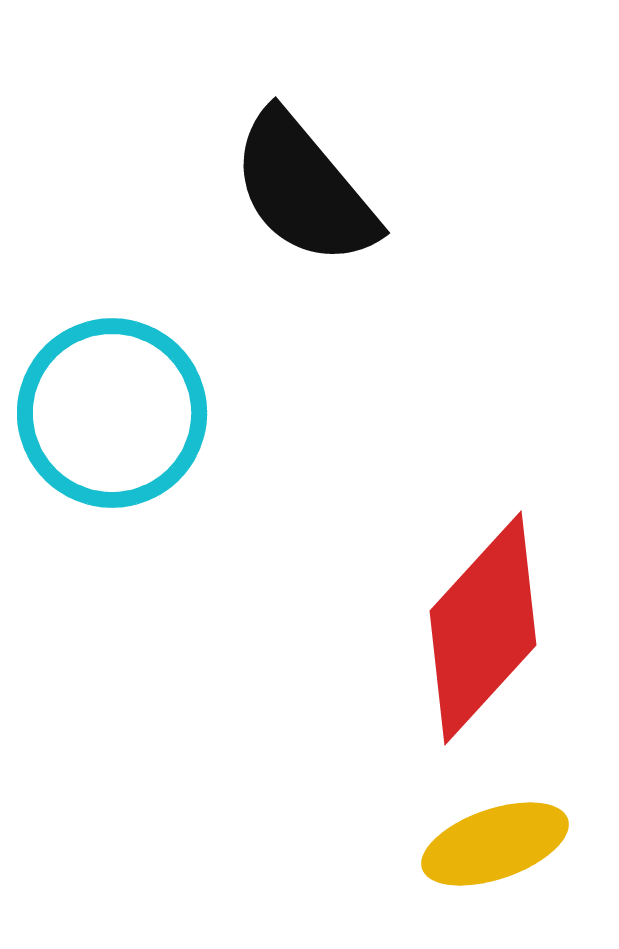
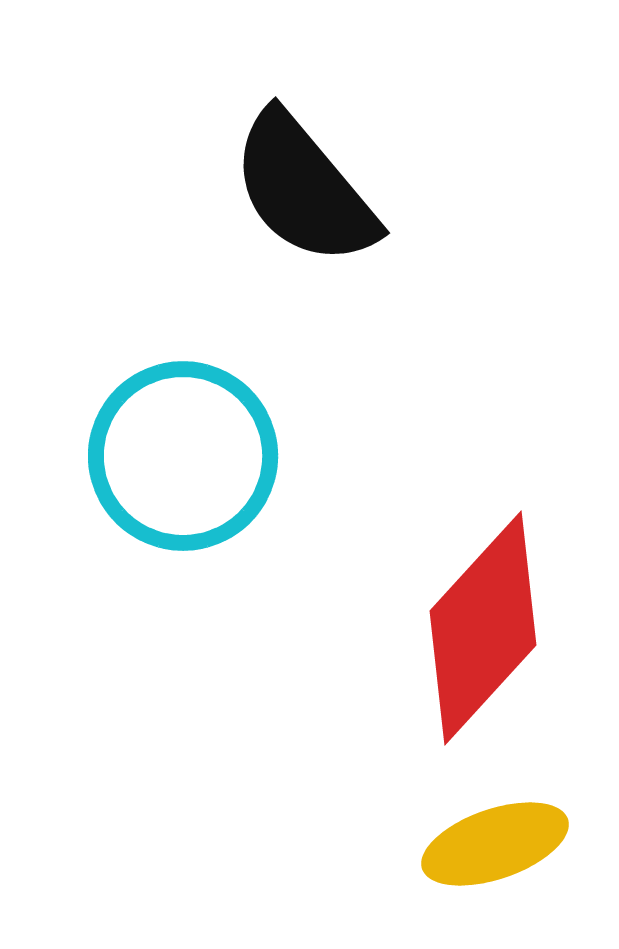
cyan circle: moved 71 px right, 43 px down
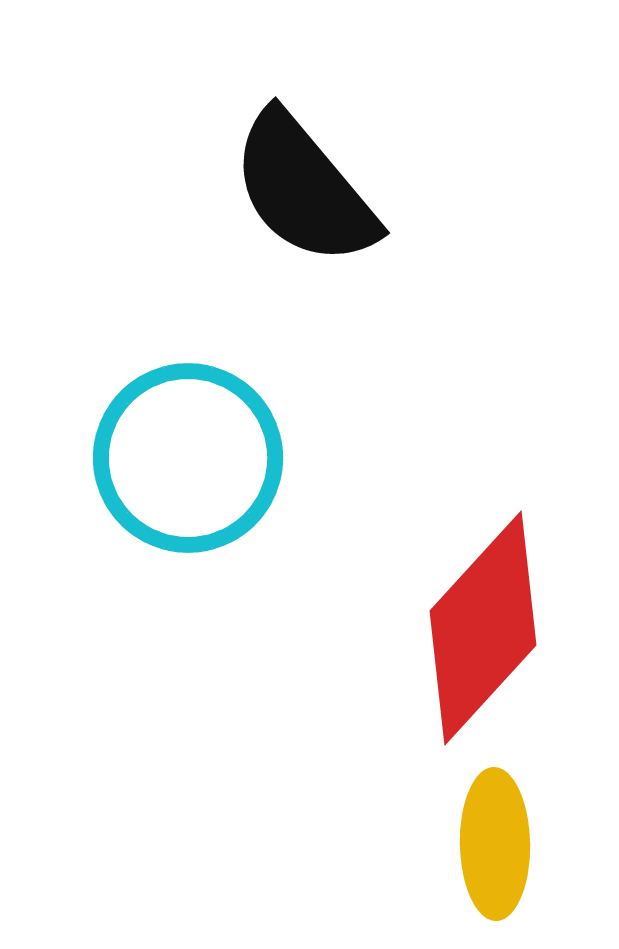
cyan circle: moved 5 px right, 2 px down
yellow ellipse: rotated 72 degrees counterclockwise
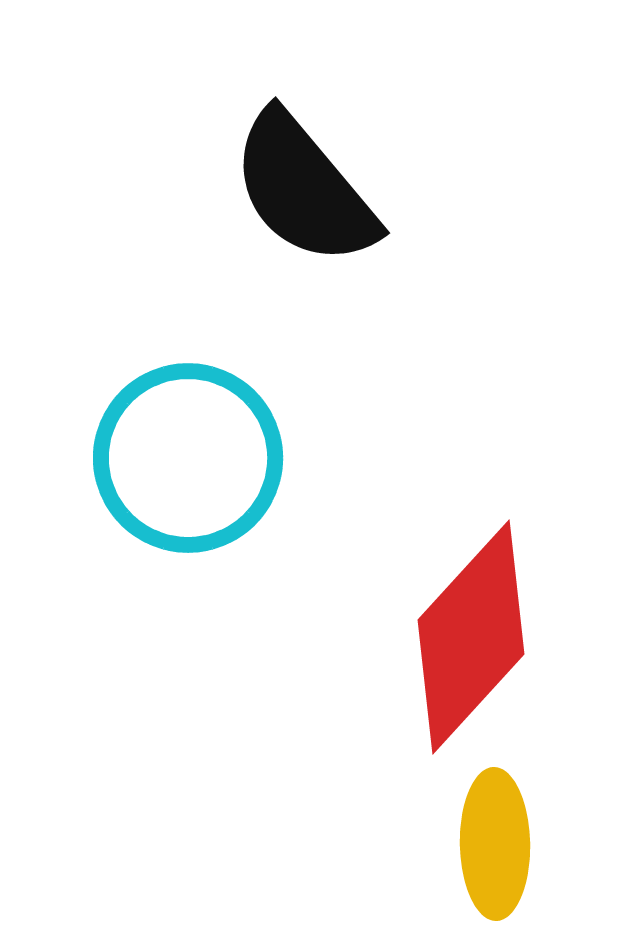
red diamond: moved 12 px left, 9 px down
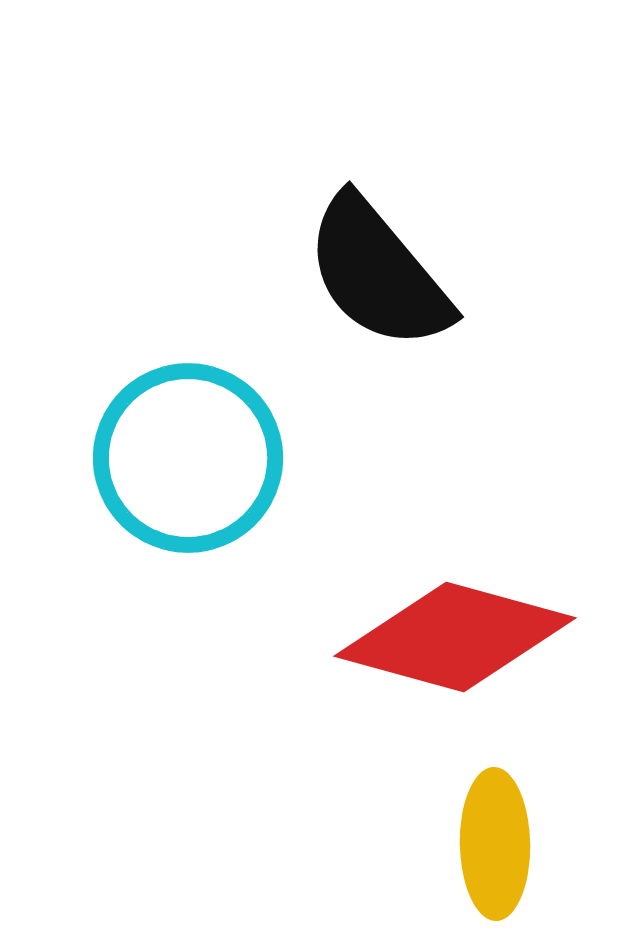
black semicircle: moved 74 px right, 84 px down
red diamond: moved 16 px left; rotated 63 degrees clockwise
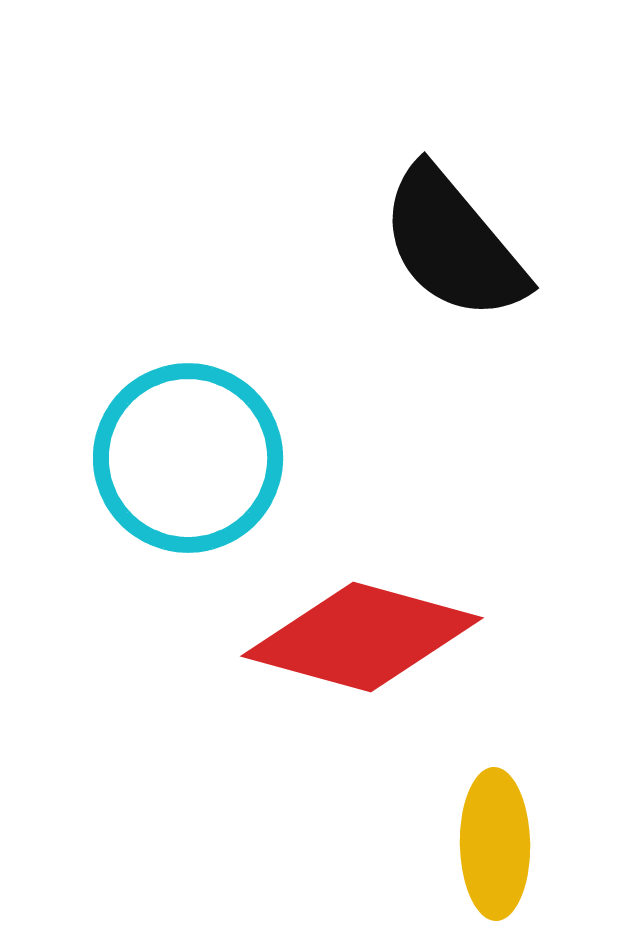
black semicircle: moved 75 px right, 29 px up
red diamond: moved 93 px left
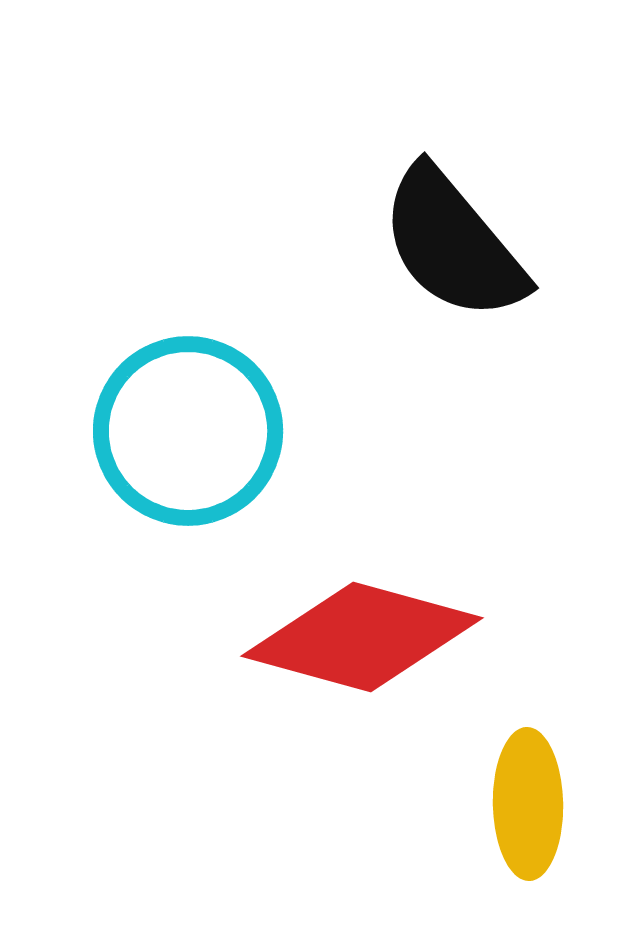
cyan circle: moved 27 px up
yellow ellipse: moved 33 px right, 40 px up
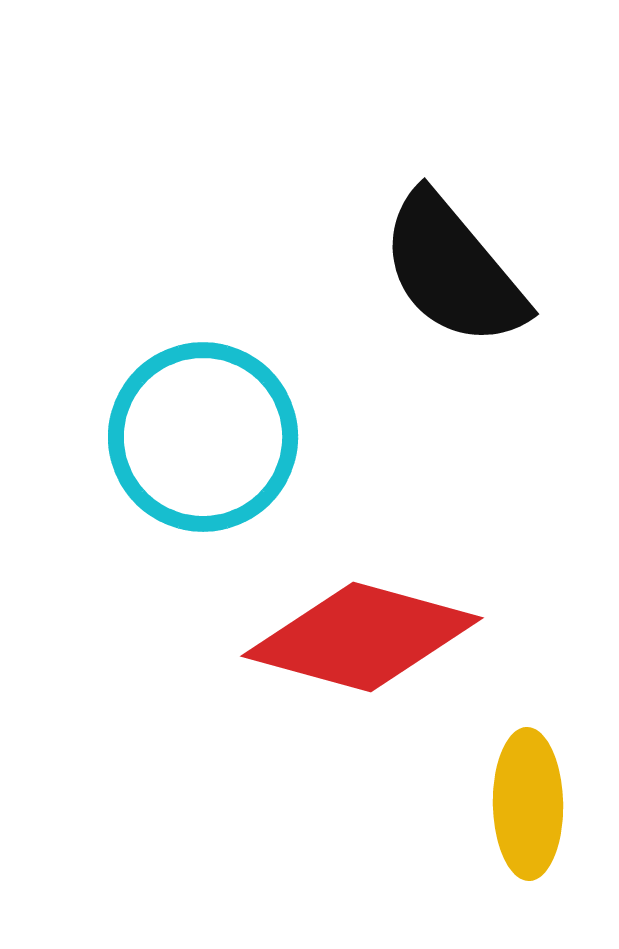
black semicircle: moved 26 px down
cyan circle: moved 15 px right, 6 px down
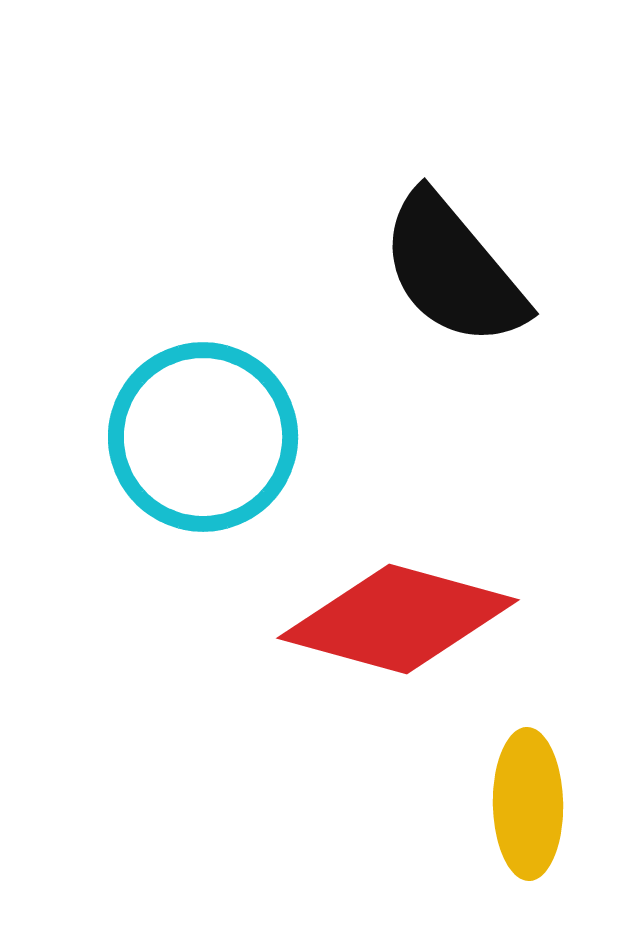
red diamond: moved 36 px right, 18 px up
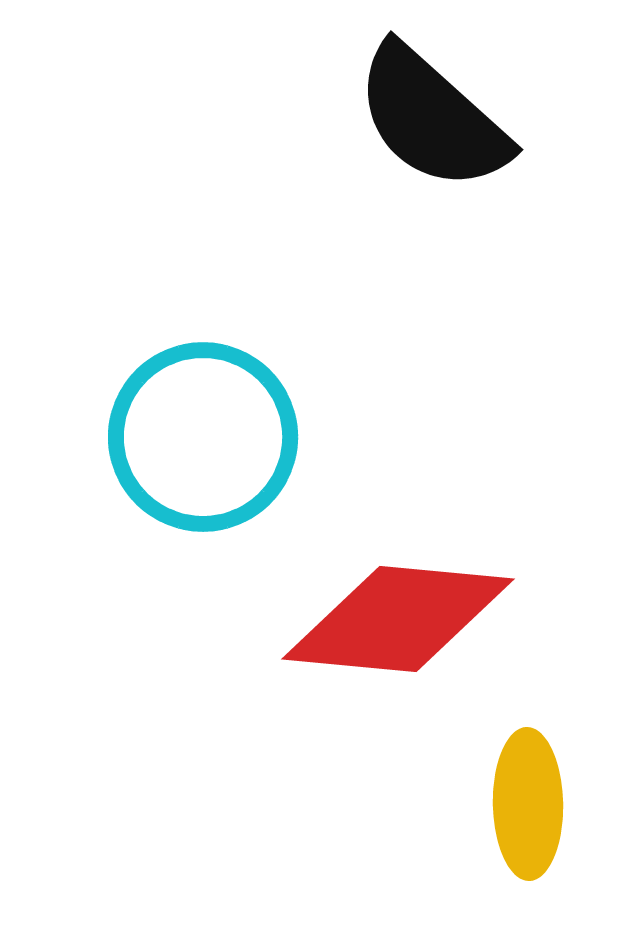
black semicircle: moved 21 px left, 152 px up; rotated 8 degrees counterclockwise
red diamond: rotated 10 degrees counterclockwise
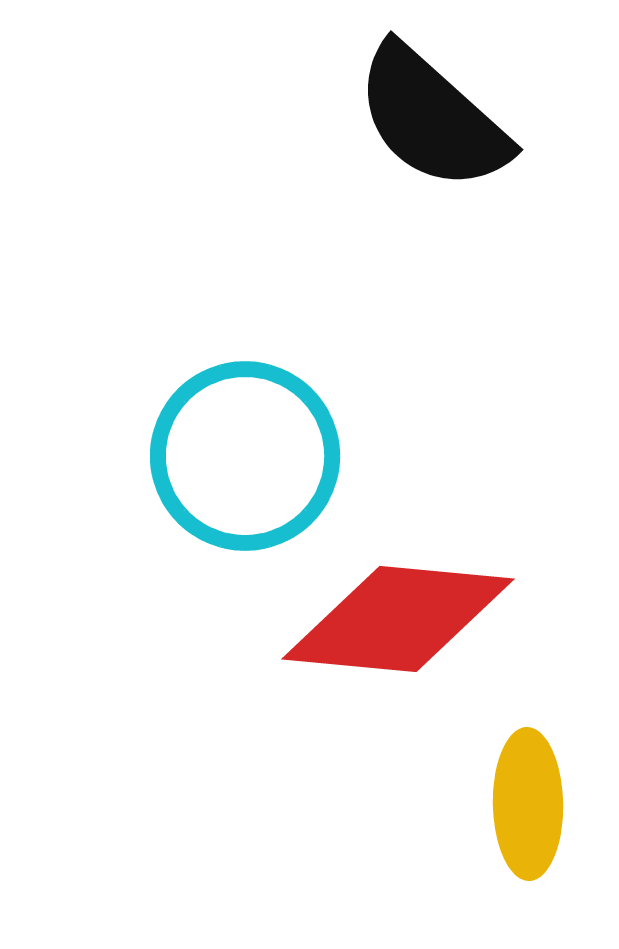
cyan circle: moved 42 px right, 19 px down
